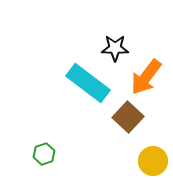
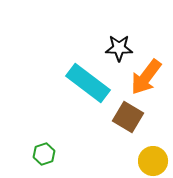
black star: moved 4 px right
brown square: rotated 12 degrees counterclockwise
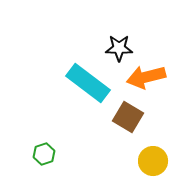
orange arrow: rotated 39 degrees clockwise
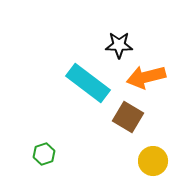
black star: moved 3 px up
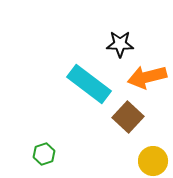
black star: moved 1 px right, 1 px up
orange arrow: moved 1 px right
cyan rectangle: moved 1 px right, 1 px down
brown square: rotated 12 degrees clockwise
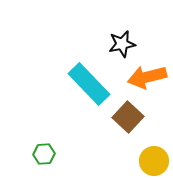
black star: moved 2 px right; rotated 12 degrees counterclockwise
cyan rectangle: rotated 9 degrees clockwise
green hexagon: rotated 15 degrees clockwise
yellow circle: moved 1 px right
